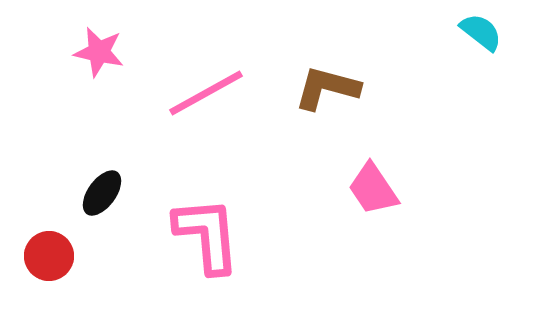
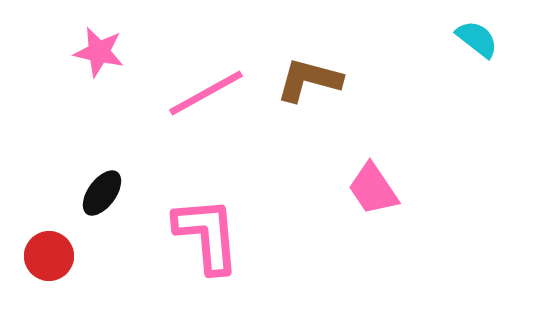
cyan semicircle: moved 4 px left, 7 px down
brown L-shape: moved 18 px left, 8 px up
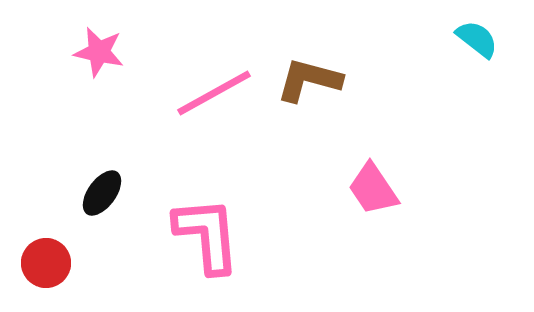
pink line: moved 8 px right
red circle: moved 3 px left, 7 px down
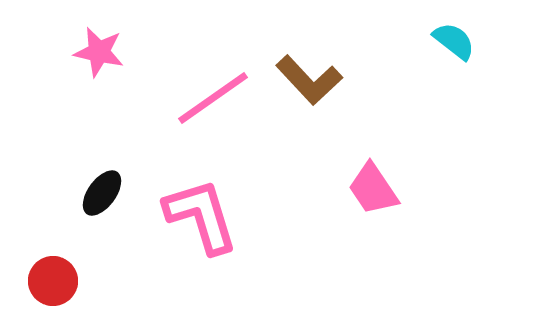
cyan semicircle: moved 23 px left, 2 px down
brown L-shape: rotated 148 degrees counterclockwise
pink line: moved 1 px left, 5 px down; rotated 6 degrees counterclockwise
pink L-shape: moved 6 px left, 19 px up; rotated 12 degrees counterclockwise
red circle: moved 7 px right, 18 px down
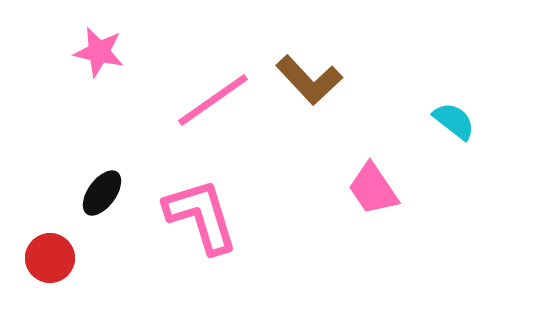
cyan semicircle: moved 80 px down
pink line: moved 2 px down
red circle: moved 3 px left, 23 px up
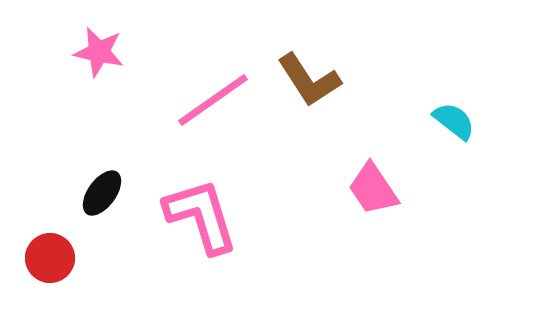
brown L-shape: rotated 10 degrees clockwise
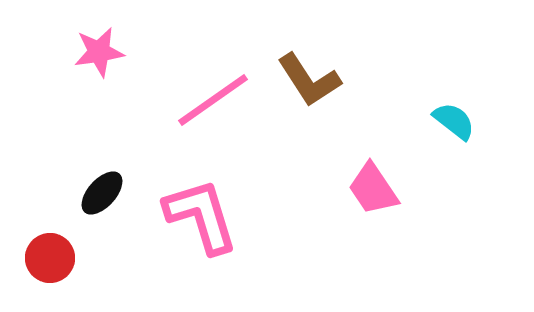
pink star: rotated 21 degrees counterclockwise
black ellipse: rotated 6 degrees clockwise
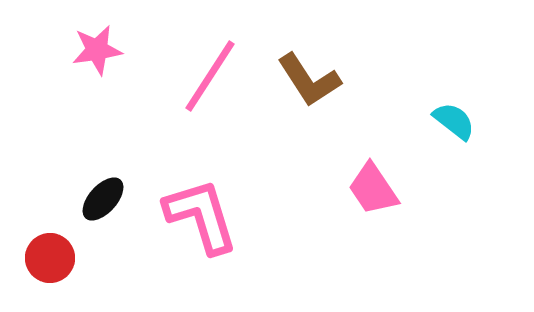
pink star: moved 2 px left, 2 px up
pink line: moved 3 px left, 24 px up; rotated 22 degrees counterclockwise
black ellipse: moved 1 px right, 6 px down
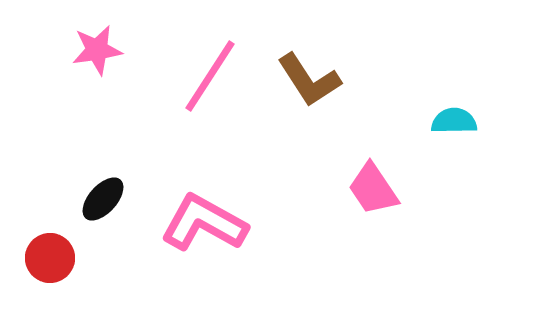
cyan semicircle: rotated 39 degrees counterclockwise
pink L-shape: moved 3 px right, 7 px down; rotated 44 degrees counterclockwise
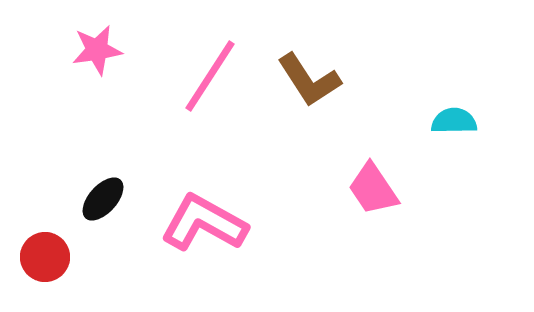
red circle: moved 5 px left, 1 px up
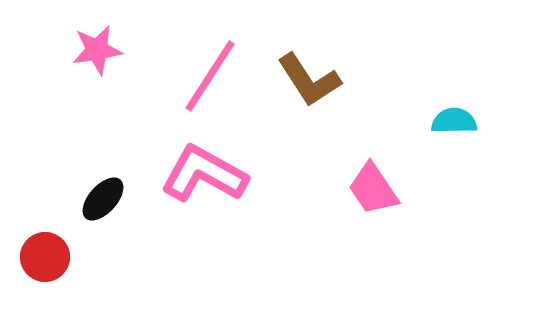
pink L-shape: moved 49 px up
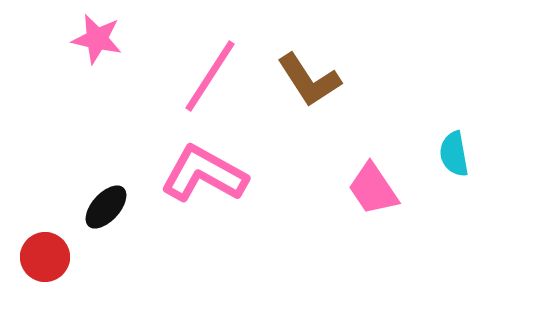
pink star: moved 11 px up; rotated 21 degrees clockwise
cyan semicircle: moved 33 px down; rotated 99 degrees counterclockwise
black ellipse: moved 3 px right, 8 px down
